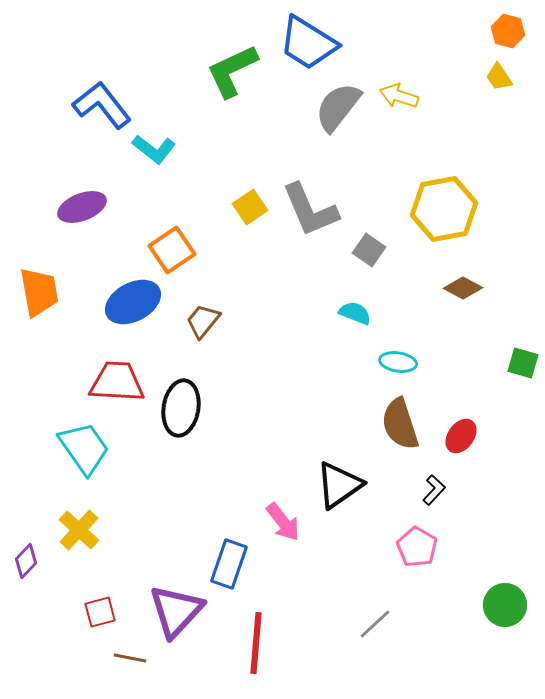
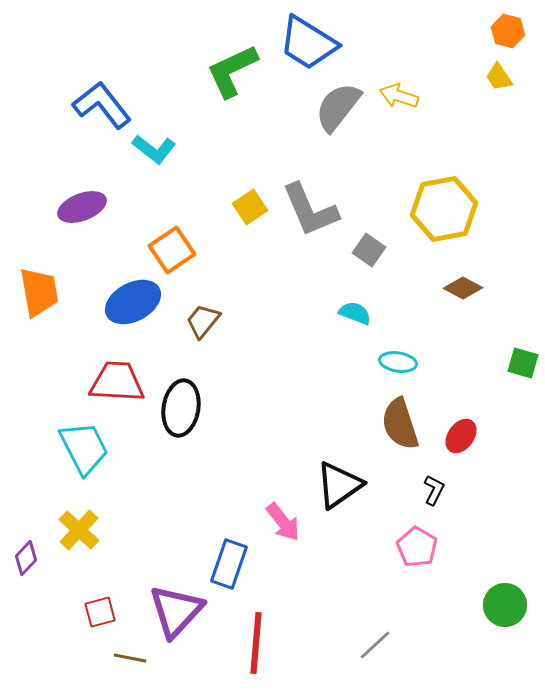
cyan trapezoid: rotated 8 degrees clockwise
black L-shape: rotated 16 degrees counterclockwise
purple diamond: moved 3 px up
gray line: moved 21 px down
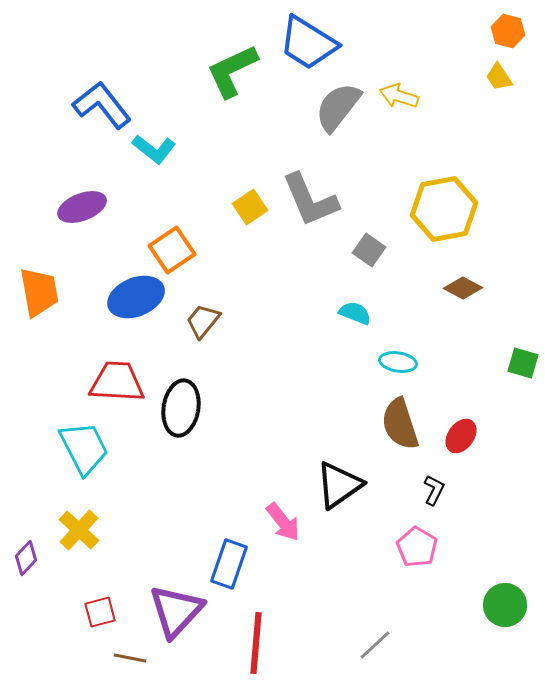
gray L-shape: moved 10 px up
blue ellipse: moved 3 px right, 5 px up; rotated 6 degrees clockwise
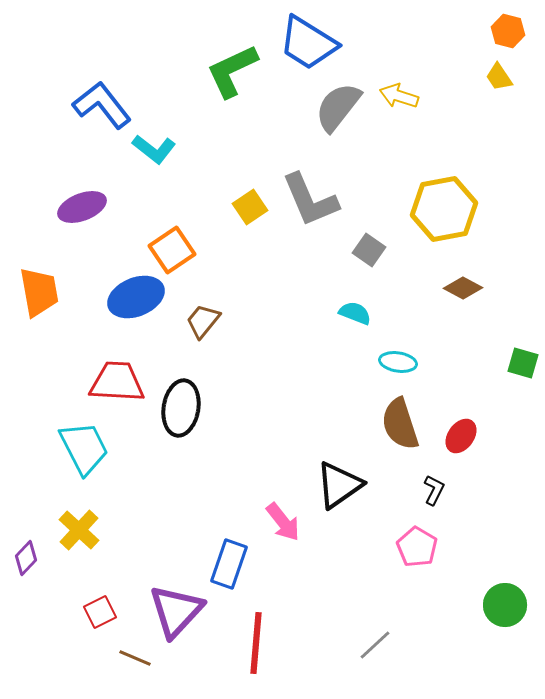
red square: rotated 12 degrees counterclockwise
brown line: moved 5 px right; rotated 12 degrees clockwise
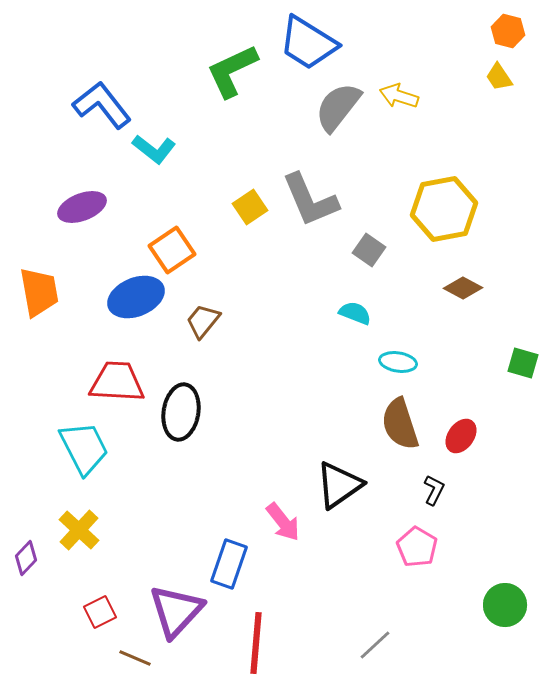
black ellipse: moved 4 px down
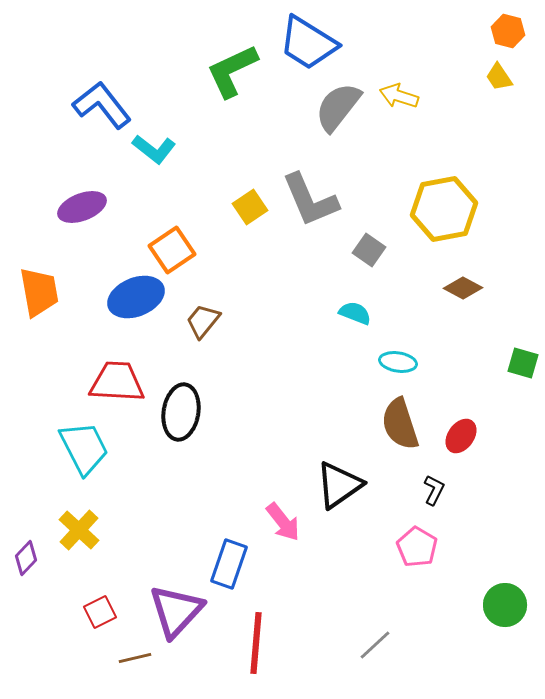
brown line: rotated 36 degrees counterclockwise
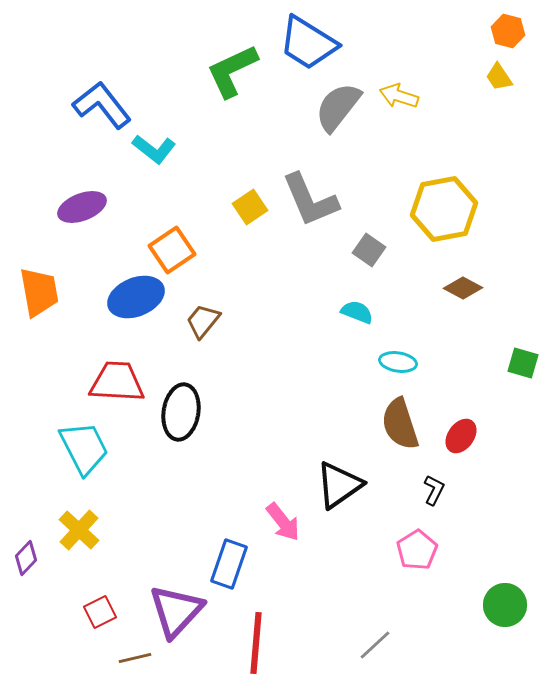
cyan semicircle: moved 2 px right, 1 px up
pink pentagon: moved 3 px down; rotated 9 degrees clockwise
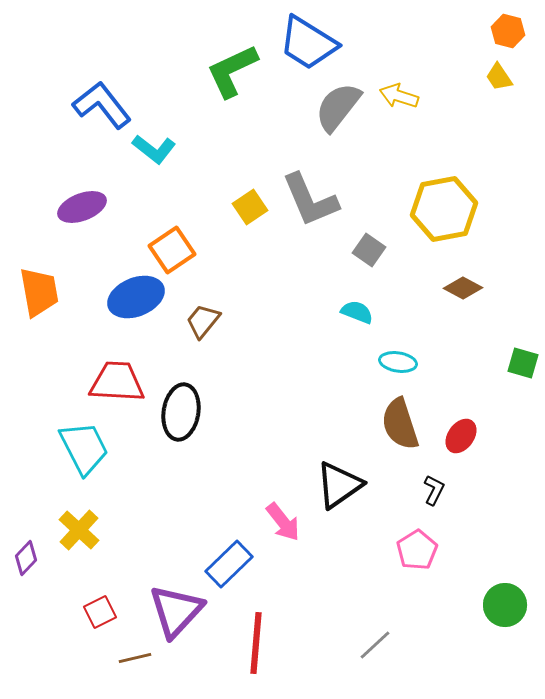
blue rectangle: rotated 27 degrees clockwise
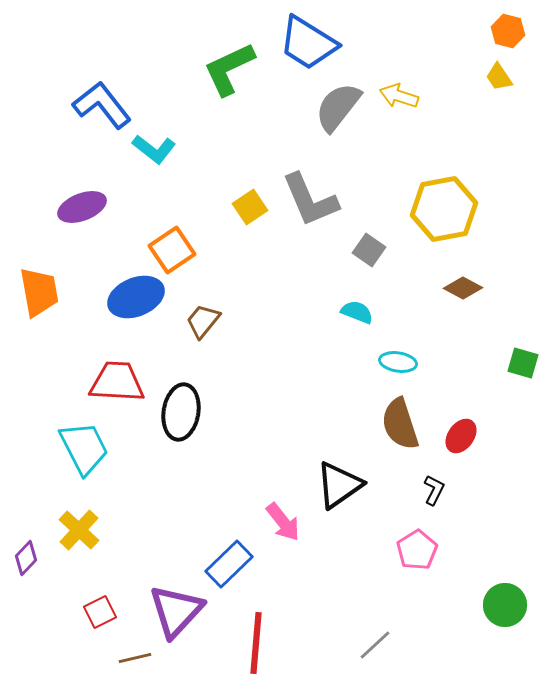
green L-shape: moved 3 px left, 2 px up
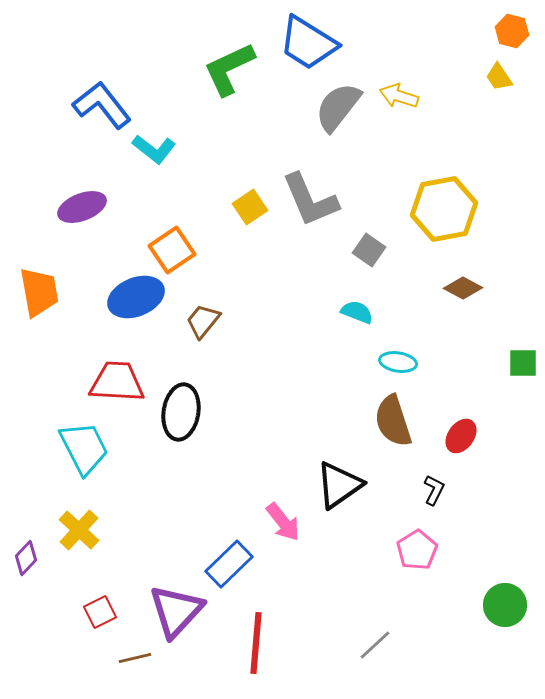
orange hexagon: moved 4 px right
green square: rotated 16 degrees counterclockwise
brown semicircle: moved 7 px left, 3 px up
